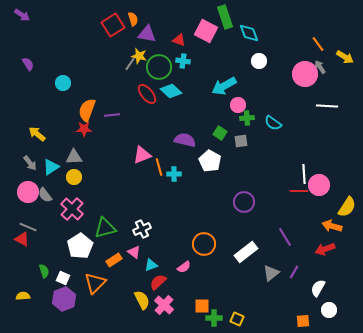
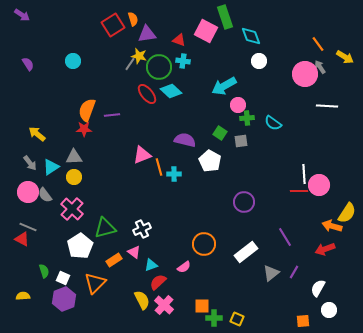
cyan diamond at (249, 33): moved 2 px right, 3 px down
purple triangle at (147, 34): rotated 18 degrees counterclockwise
cyan circle at (63, 83): moved 10 px right, 22 px up
yellow semicircle at (347, 207): moved 6 px down
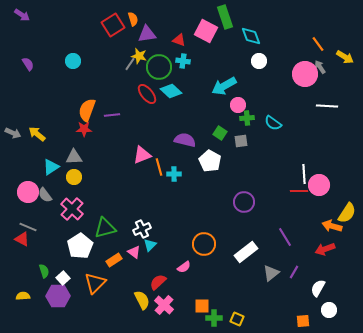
gray arrow at (30, 163): moved 17 px left, 30 px up; rotated 28 degrees counterclockwise
cyan triangle at (151, 265): moved 1 px left, 20 px up; rotated 24 degrees counterclockwise
white square at (63, 278): rotated 24 degrees clockwise
purple hexagon at (64, 299): moved 6 px left, 3 px up; rotated 20 degrees clockwise
